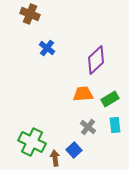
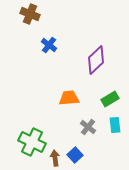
blue cross: moved 2 px right, 3 px up
orange trapezoid: moved 14 px left, 4 px down
blue square: moved 1 px right, 5 px down
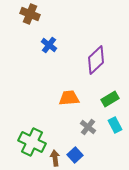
cyan rectangle: rotated 21 degrees counterclockwise
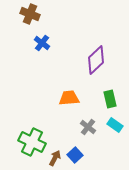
blue cross: moved 7 px left, 2 px up
green rectangle: rotated 72 degrees counterclockwise
cyan rectangle: rotated 28 degrees counterclockwise
brown arrow: rotated 35 degrees clockwise
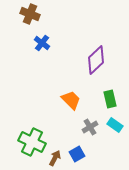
orange trapezoid: moved 2 px right, 2 px down; rotated 50 degrees clockwise
gray cross: moved 2 px right; rotated 21 degrees clockwise
blue square: moved 2 px right, 1 px up; rotated 14 degrees clockwise
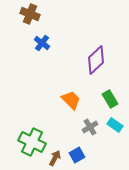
green rectangle: rotated 18 degrees counterclockwise
blue square: moved 1 px down
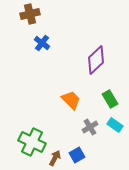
brown cross: rotated 36 degrees counterclockwise
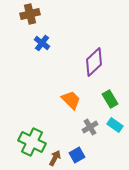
purple diamond: moved 2 px left, 2 px down
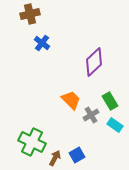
green rectangle: moved 2 px down
gray cross: moved 1 px right, 12 px up
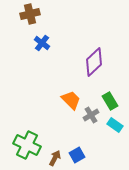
green cross: moved 5 px left, 3 px down
